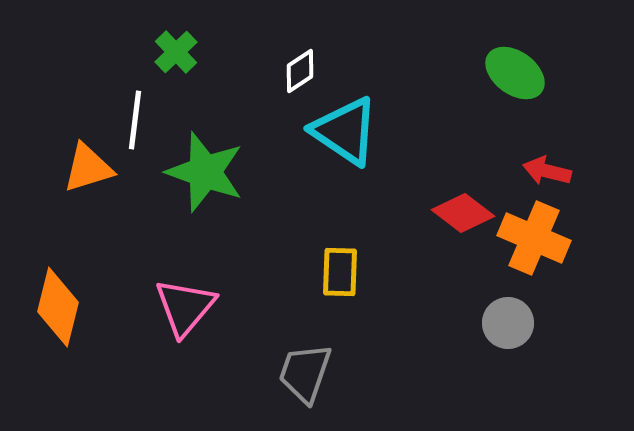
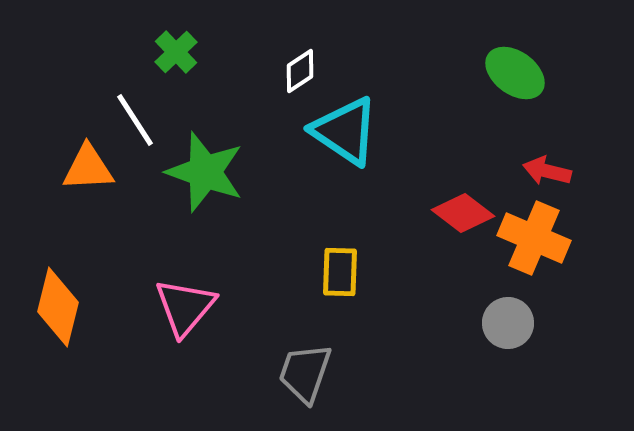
white line: rotated 40 degrees counterclockwise
orange triangle: rotated 14 degrees clockwise
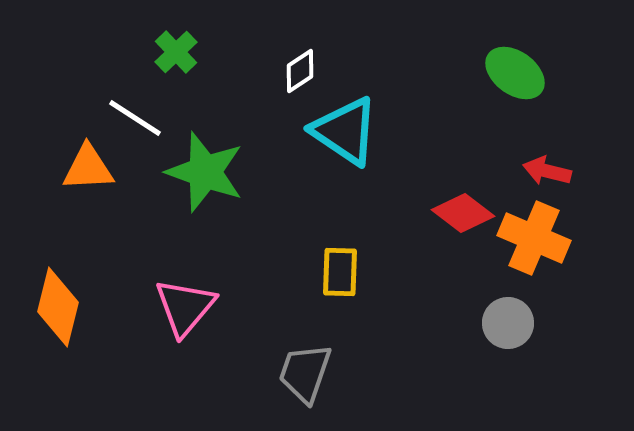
white line: moved 2 px up; rotated 24 degrees counterclockwise
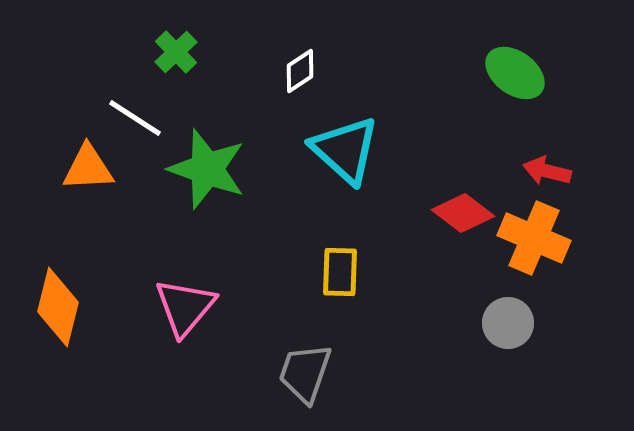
cyan triangle: moved 19 px down; rotated 8 degrees clockwise
green star: moved 2 px right, 3 px up
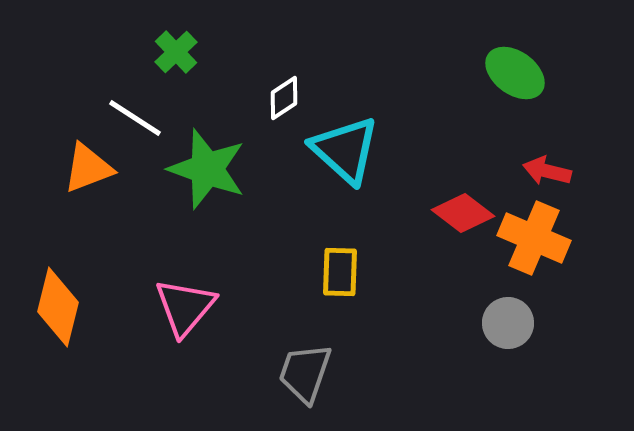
white diamond: moved 16 px left, 27 px down
orange triangle: rotated 18 degrees counterclockwise
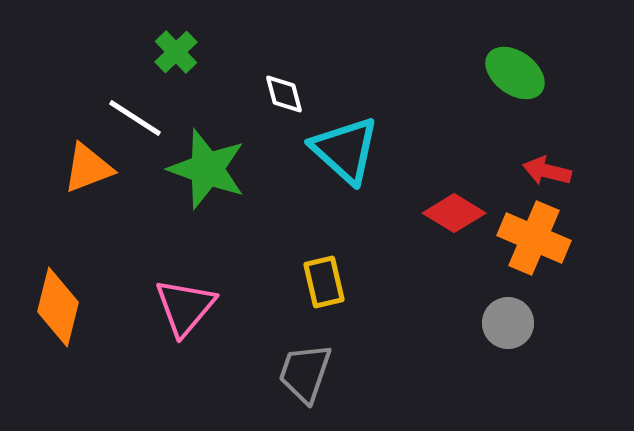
white diamond: moved 4 px up; rotated 72 degrees counterclockwise
red diamond: moved 9 px left; rotated 6 degrees counterclockwise
yellow rectangle: moved 16 px left, 10 px down; rotated 15 degrees counterclockwise
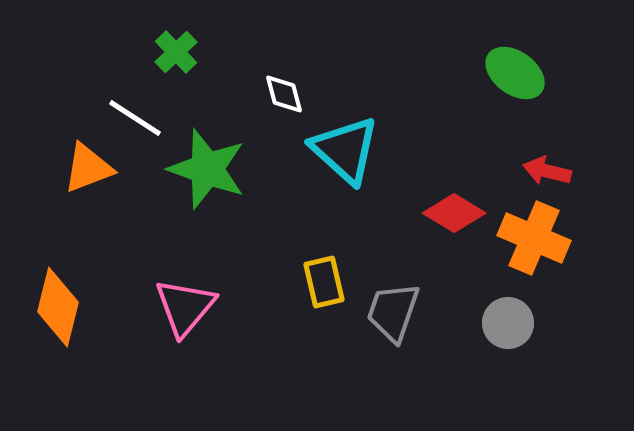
gray trapezoid: moved 88 px right, 61 px up
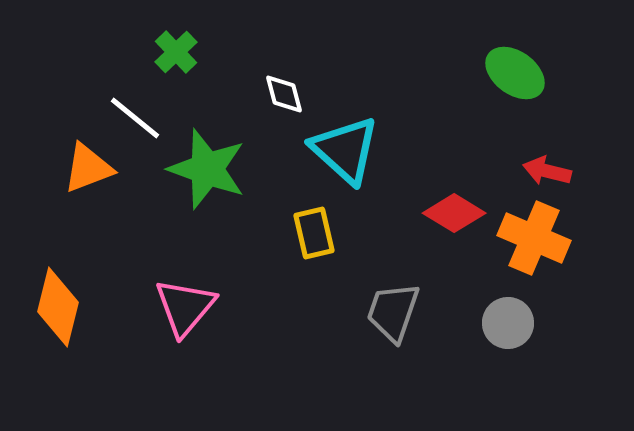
white line: rotated 6 degrees clockwise
yellow rectangle: moved 10 px left, 49 px up
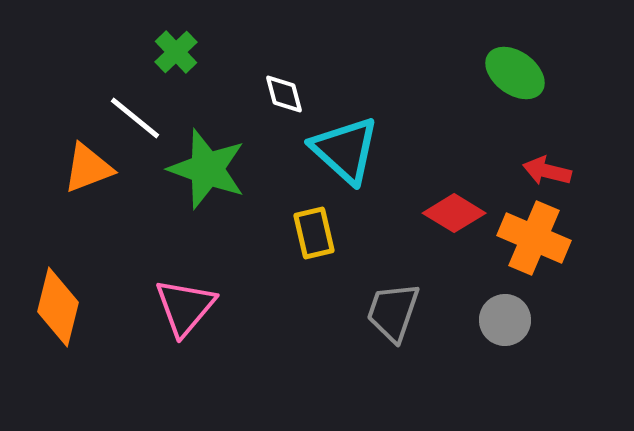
gray circle: moved 3 px left, 3 px up
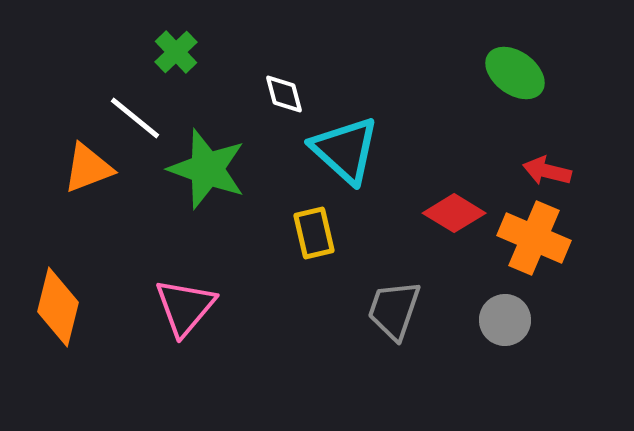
gray trapezoid: moved 1 px right, 2 px up
